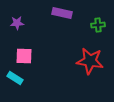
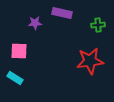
purple star: moved 18 px right
pink square: moved 5 px left, 5 px up
red star: rotated 16 degrees counterclockwise
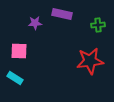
purple rectangle: moved 1 px down
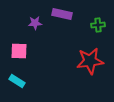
cyan rectangle: moved 2 px right, 3 px down
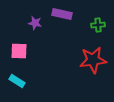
purple star: rotated 16 degrees clockwise
red star: moved 3 px right, 1 px up
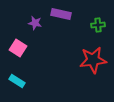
purple rectangle: moved 1 px left
pink square: moved 1 px left, 3 px up; rotated 30 degrees clockwise
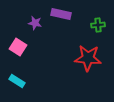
pink square: moved 1 px up
red star: moved 5 px left, 2 px up; rotated 12 degrees clockwise
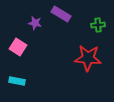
purple rectangle: rotated 18 degrees clockwise
cyan rectangle: rotated 21 degrees counterclockwise
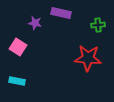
purple rectangle: moved 1 px up; rotated 18 degrees counterclockwise
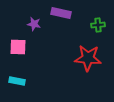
purple star: moved 1 px left, 1 px down
pink square: rotated 30 degrees counterclockwise
